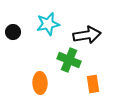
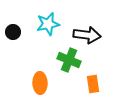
black arrow: rotated 16 degrees clockwise
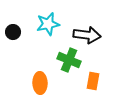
orange rectangle: moved 3 px up; rotated 18 degrees clockwise
